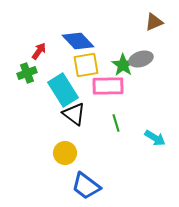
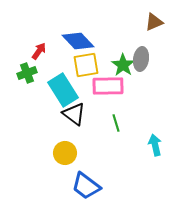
gray ellipse: rotated 65 degrees counterclockwise
cyan arrow: moved 7 px down; rotated 135 degrees counterclockwise
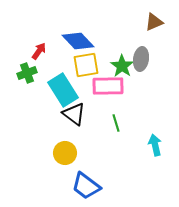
green star: moved 1 px left, 1 px down
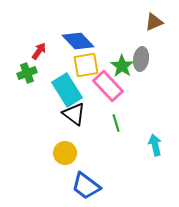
pink rectangle: rotated 48 degrees clockwise
cyan rectangle: moved 4 px right
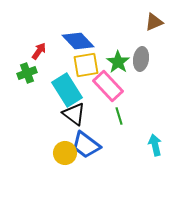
green star: moved 4 px left, 4 px up
green line: moved 3 px right, 7 px up
blue trapezoid: moved 41 px up
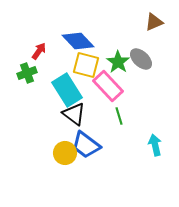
gray ellipse: rotated 55 degrees counterclockwise
yellow square: rotated 24 degrees clockwise
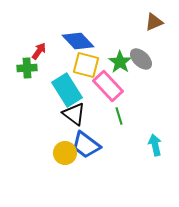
green star: moved 2 px right
green cross: moved 5 px up; rotated 18 degrees clockwise
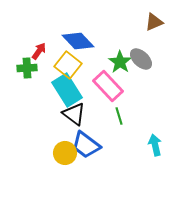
yellow square: moved 18 px left; rotated 24 degrees clockwise
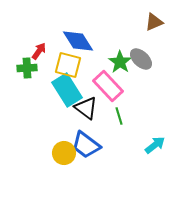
blue diamond: rotated 12 degrees clockwise
yellow square: rotated 24 degrees counterclockwise
black triangle: moved 12 px right, 6 px up
cyan arrow: rotated 65 degrees clockwise
yellow circle: moved 1 px left
